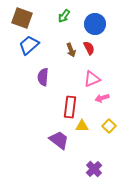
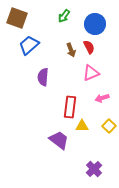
brown square: moved 5 px left
red semicircle: moved 1 px up
pink triangle: moved 1 px left, 6 px up
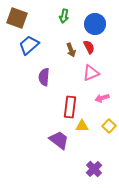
green arrow: rotated 24 degrees counterclockwise
purple semicircle: moved 1 px right
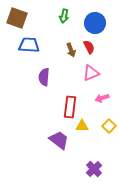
blue circle: moved 1 px up
blue trapezoid: rotated 45 degrees clockwise
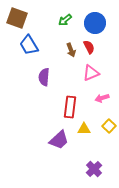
green arrow: moved 1 px right, 4 px down; rotated 40 degrees clockwise
blue trapezoid: rotated 125 degrees counterclockwise
yellow triangle: moved 2 px right, 3 px down
purple trapezoid: rotated 100 degrees clockwise
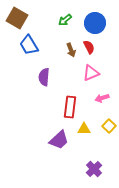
brown square: rotated 10 degrees clockwise
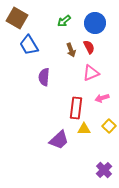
green arrow: moved 1 px left, 1 px down
red rectangle: moved 6 px right, 1 px down
purple cross: moved 10 px right, 1 px down
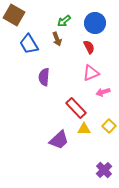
brown square: moved 3 px left, 3 px up
blue trapezoid: moved 1 px up
brown arrow: moved 14 px left, 11 px up
pink arrow: moved 1 px right, 6 px up
red rectangle: rotated 50 degrees counterclockwise
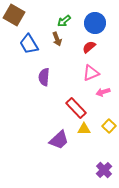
red semicircle: rotated 104 degrees counterclockwise
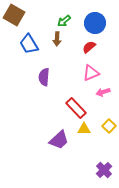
brown arrow: rotated 24 degrees clockwise
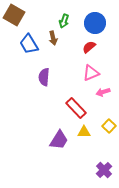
green arrow: rotated 32 degrees counterclockwise
brown arrow: moved 4 px left, 1 px up; rotated 16 degrees counterclockwise
yellow triangle: moved 3 px down
purple trapezoid: rotated 15 degrees counterclockwise
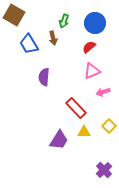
pink triangle: moved 1 px right, 2 px up
